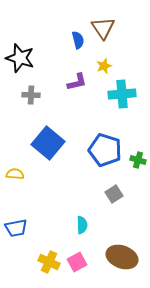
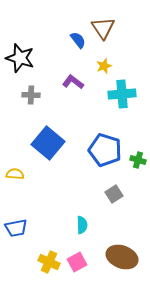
blue semicircle: rotated 24 degrees counterclockwise
purple L-shape: moved 4 px left; rotated 130 degrees counterclockwise
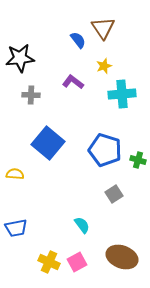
black star: rotated 24 degrees counterclockwise
cyan semicircle: rotated 36 degrees counterclockwise
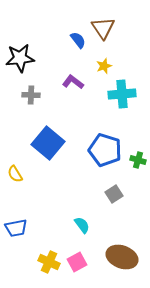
yellow semicircle: rotated 126 degrees counterclockwise
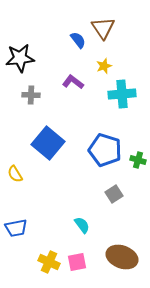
pink square: rotated 18 degrees clockwise
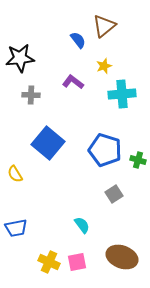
brown triangle: moved 1 px right, 2 px up; rotated 25 degrees clockwise
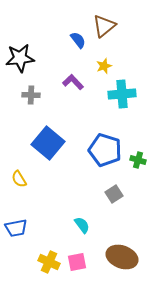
purple L-shape: rotated 10 degrees clockwise
yellow semicircle: moved 4 px right, 5 px down
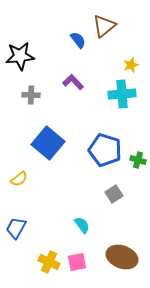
black star: moved 2 px up
yellow star: moved 27 px right, 1 px up
yellow semicircle: rotated 96 degrees counterclockwise
blue trapezoid: rotated 130 degrees clockwise
